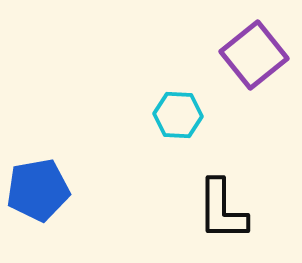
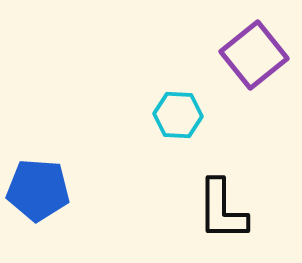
blue pentagon: rotated 14 degrees clockwise
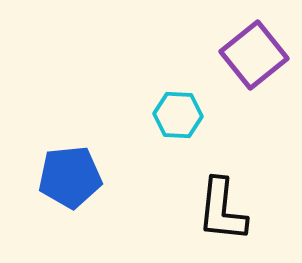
blue pentagon: moved 32 px right, 13 px up; rotated 10 degrees counterclockwise
black L-shape: rotated 6 degrees clockwise
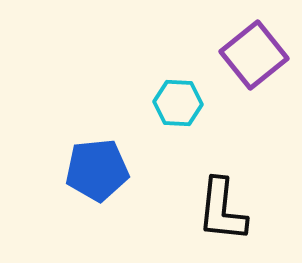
cyan hexagon: moved 12 px up
blue pentagon: moved 27 px right, 7 px up
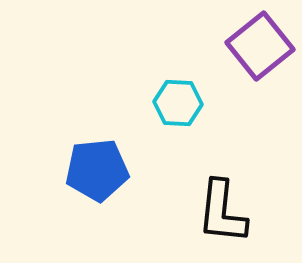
purple square: moved 6 px right, 9 px up
black L-shape: moved 2 px down
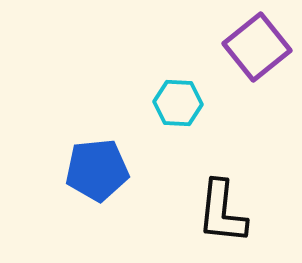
purple square: moved 3 px left, 1 px down
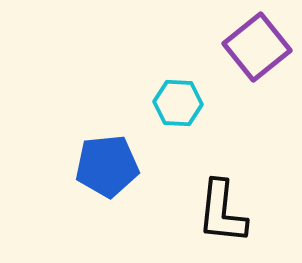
blue pentagon: moved 10 px right, 4 px up
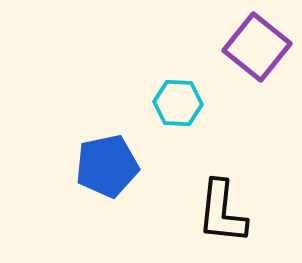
purple square: rotated 12 degrees counterclockwise
blue pentagon: rotated 6 degrees counterclockwise
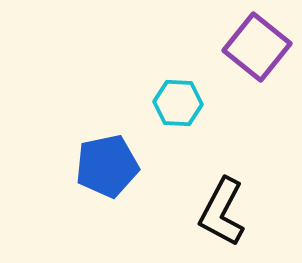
black L-shape: rotated 22 degrees clockwise
